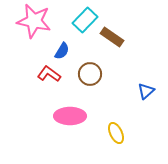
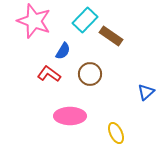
pink star: rotated 8 degrees clockwise
brown rectangle: moved 1 px left, 1 px up
blue semicircle: moved 1 px right
blue triangle: moved 1 px down
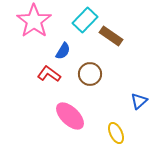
pink star: rotated 16 degrees clockwise
blue triangle: moved 7 px left, 9 px down
pink ellipse: rotated 44 degrees clockwise
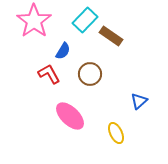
red L-shape: rotated 25 degrees clockwise
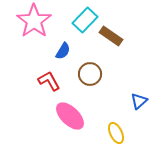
red L-shape: moved 7 px down
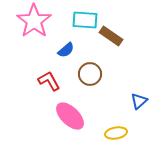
cyan rectangle: rotated 50 degrees clockwise
blue semicircle: moved 3 px right, 1 px up; rotated 18 degrees clockwise
yellow ellipse: rotated 75 degrees counterclockwise
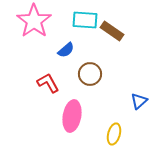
brown rectangle: moved 1 px right, 5 px up
red L-shape: moved 1 px left, 2 px down
pink ellipse: moved 2 px right; rotated 56 degrees clockwise
yellow ellipse: moved 2 px left, 1 px down; rotated 65 degrees counterclockwise
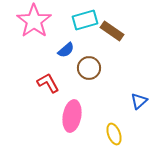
cyan rectangle: rotated 20 degrees counterclockwise
brown circle: moved 1 px left, 6 px up
yellow ellipse: rotated 35 degrees counterclockwise
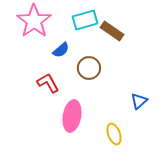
blue semicircle: moved 5 px left
